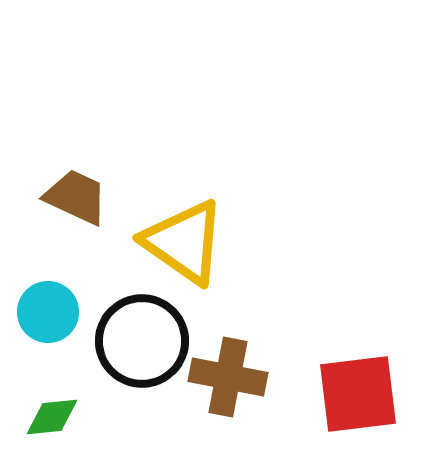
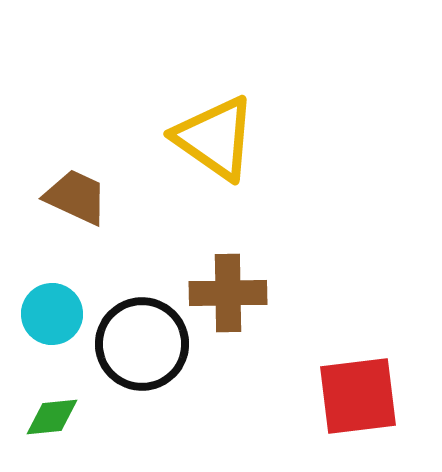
yellow triangle: moved 31 px right, 104 px up
cyan circle: moved 4 px right, 2 px down
black circle: moved 3 px down
brown cross: moved 84 px up; rotated 12 degrees counterclockwise
red square: moved 2 px down
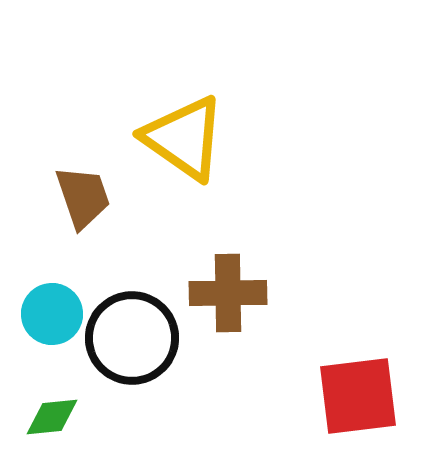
yellow triangle: moved 31 px left
brown trapezoid: moved 7 px right; rotated 46 degrees clockwise
black circle: moved 10 px left, 6 px up
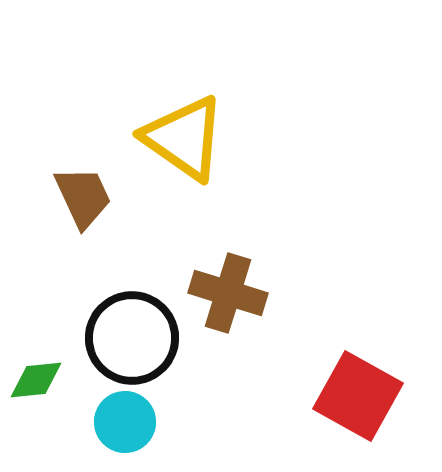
brown trapezoid: rotated 6 degrees counterclockwise
brown cross: rotated 18 degrees clockwise
cyan circle: moved 73 px right, 108 px down
red square: rotated 36 degrees clockwise
green diamond: moved 16 px left, 37 px up
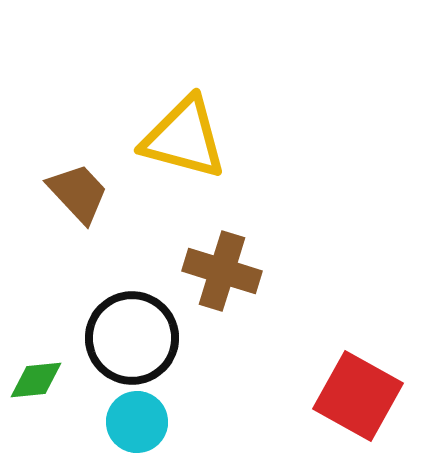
yellow triangle: rotated 20 degrees counterclockwise
brown trapezoid: moved 5 px left, 4 px up; rotated 18 degrees counterclockwise
brown cross: moved 6 px left, 22 px up
cyan circle: moved 12 px right
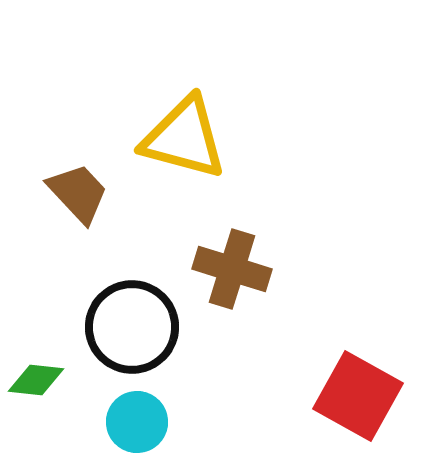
brown cross: moved 10 px right, 2 px up
black circle: moved 11 px up
green diamond: rotated 12 degrees clockwise
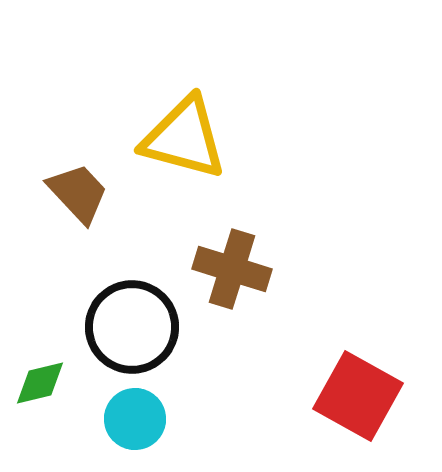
green diamond: moved 4 px right, 3 px down; rotated 20 degrees counterclockwise
cyan circle: moved 2 px left, 3 px up
